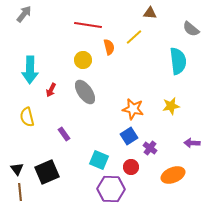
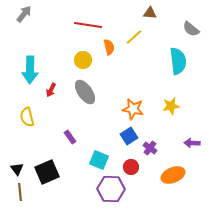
purple rectangle: moved 6 px right, 3 px down
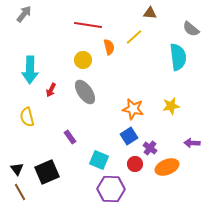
cyan semicircle: moved 4 px up
red circle: moved 4 px right, 3 px up
orange ellipse: moved 6 px left, 8 px up
brown line: rotated 24 degrees counterclockwise
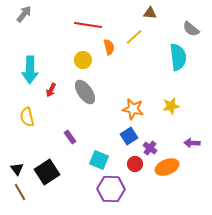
black square: rotated 10 degrees counterclockwise
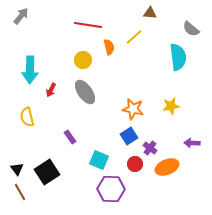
gray arrow: moved 3 px left, 2 px down
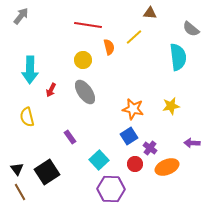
cyan square: rotated 24 degrees clockwise
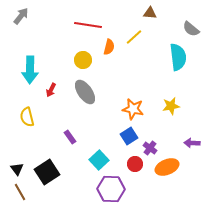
orange semicircle: rotated 28 degrees clockwise
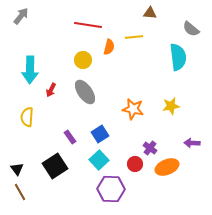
yellow line: rotated 36 degrees clockwise
yellow semicircle: rotated 18 degrees clockwise
blue square: moved 29 px left, 2 px up
black square: moved 8 px right, 6 px up
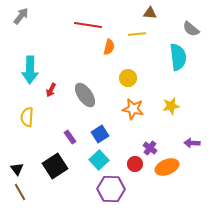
yellow line: moved 3 px right, 3 px up
yellow circle: moved 45 px right, 18 px down
gray ellipse: moved 3 px down
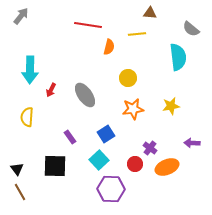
orange star: rotated 20 degrees counterclockwise
blue square: moved 6 px right
black square: rotated 35 degrees clockwise
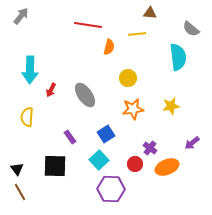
purple arrow: rotated 42 degrees counterclockwise
